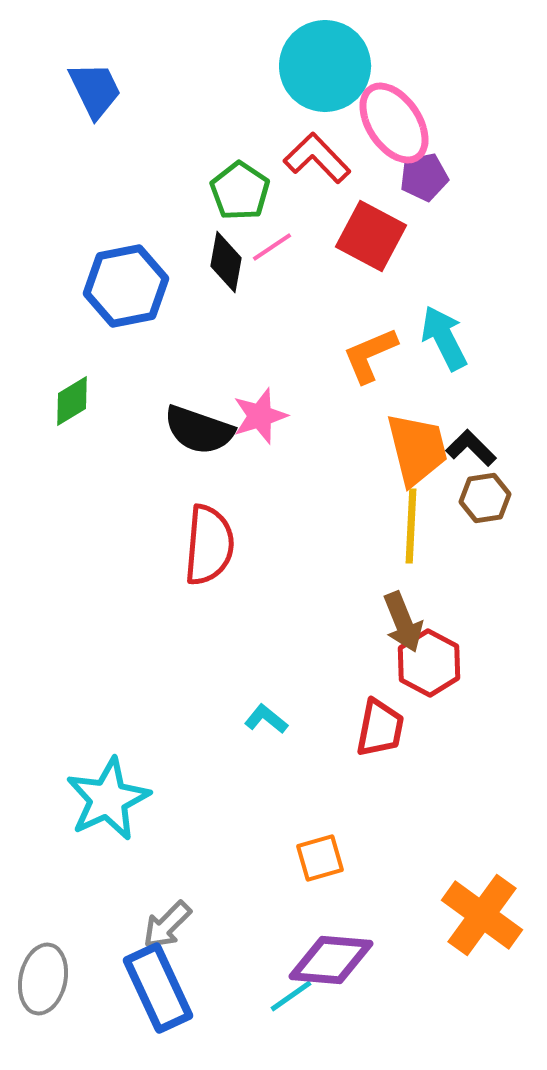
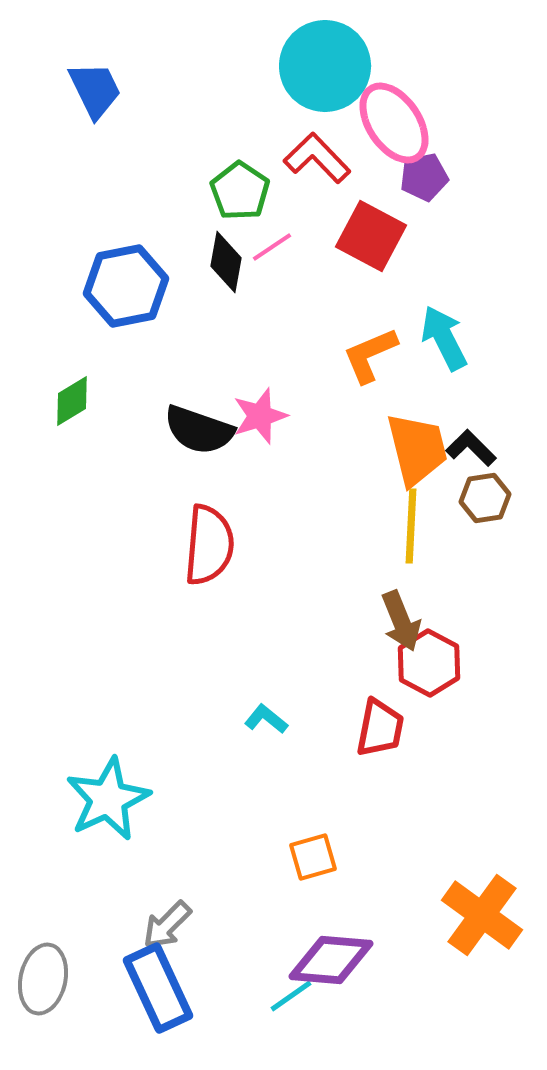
brown arrow: moved 2 px left, 1 px up
orange square: moved 7 px left, 1 px up
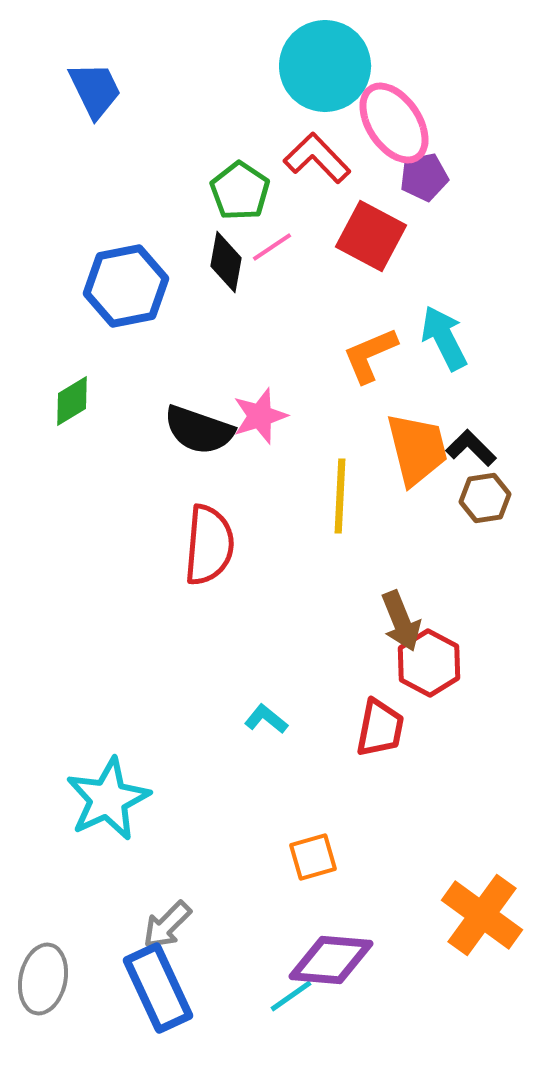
yellow line: moved 71 px left, 30 px up
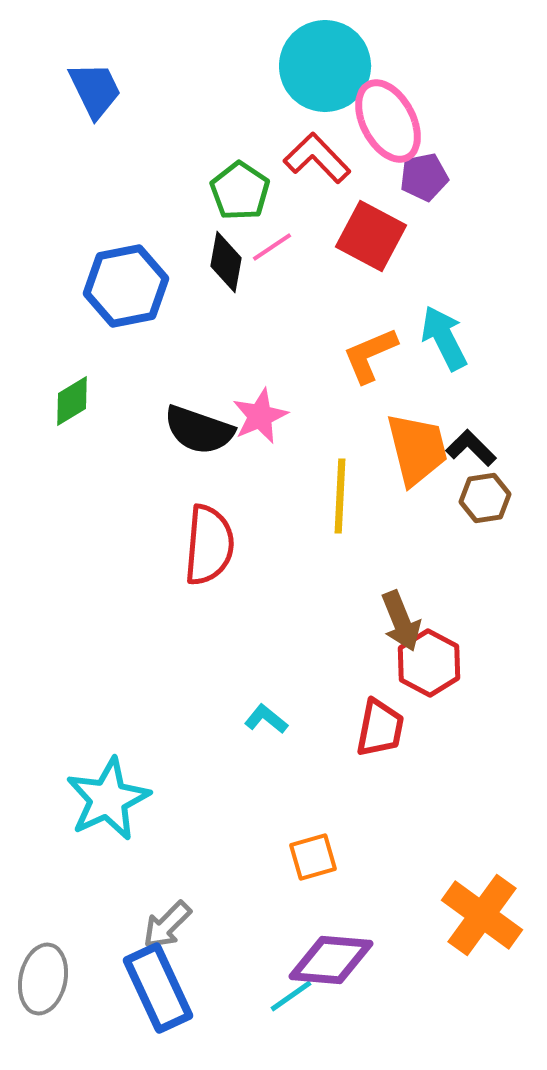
pink ellipse: moved 6 px left, 2 px up; rotated 6 degrees clockwise
pink star: rotated 6 degrees counterclockwise
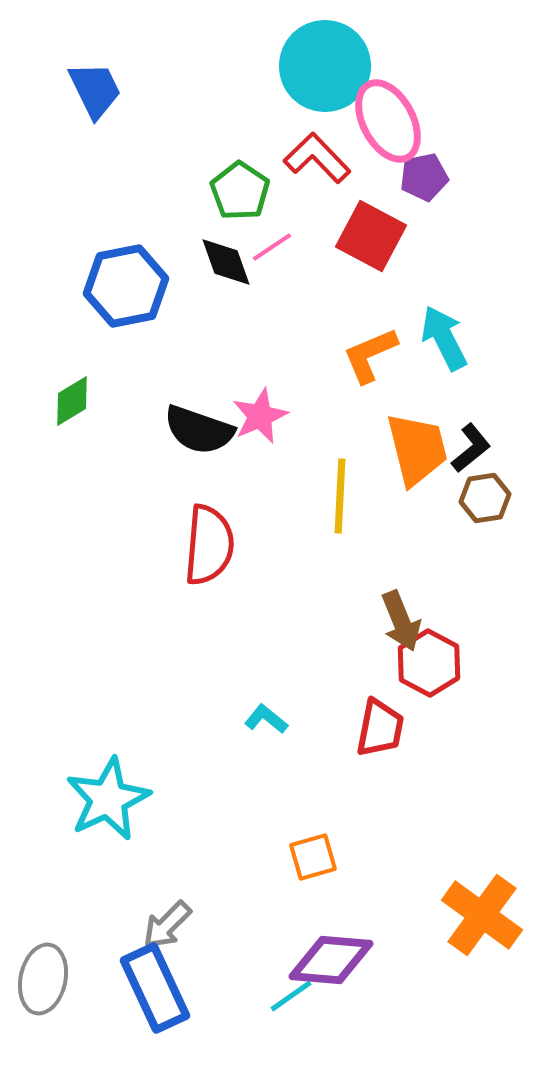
black diamond: rotated 30 degrees counterclockwise
black L-shape: rotated 96 degrees clockwise
blue rectangle: moved 3 px left
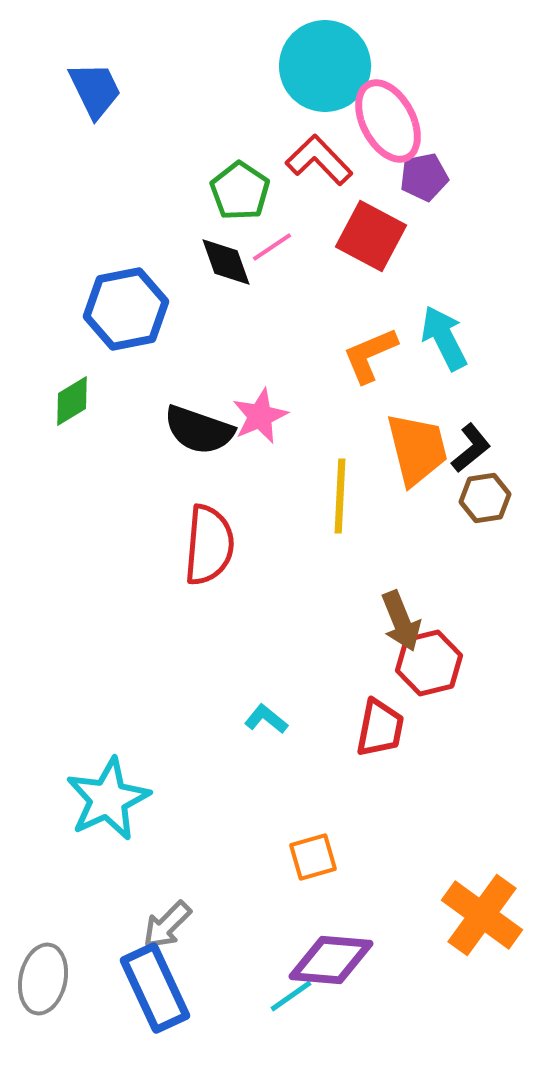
red L-shape: moved 2 px right, 2 px down
blue hexagon: moved 23 px down
red hexagon: rotated 18 degrees clockwise
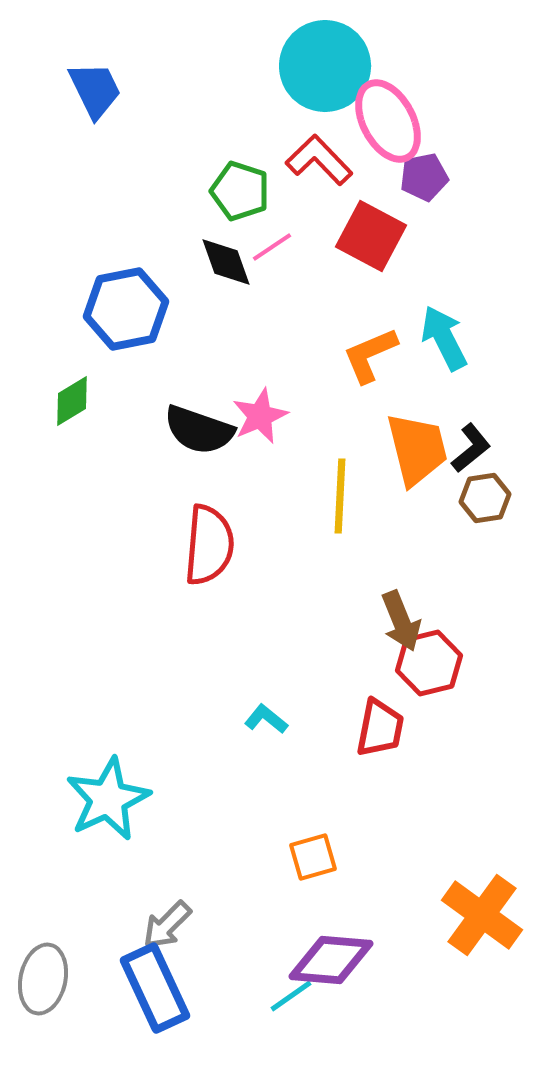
green pentagon: rotated 16 degrees counterclockwise
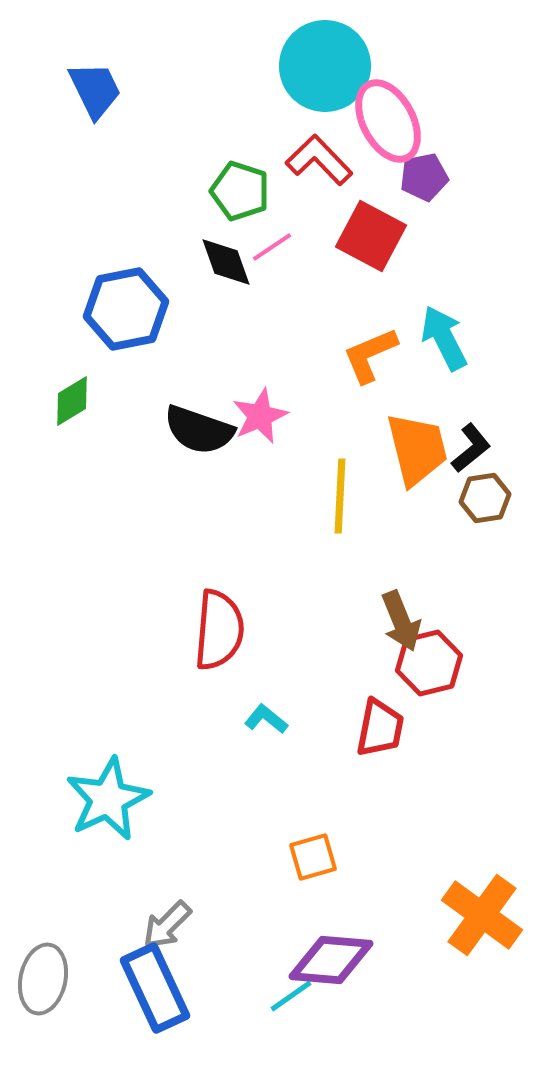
red semicircle: moved 10 px right, 85 px down
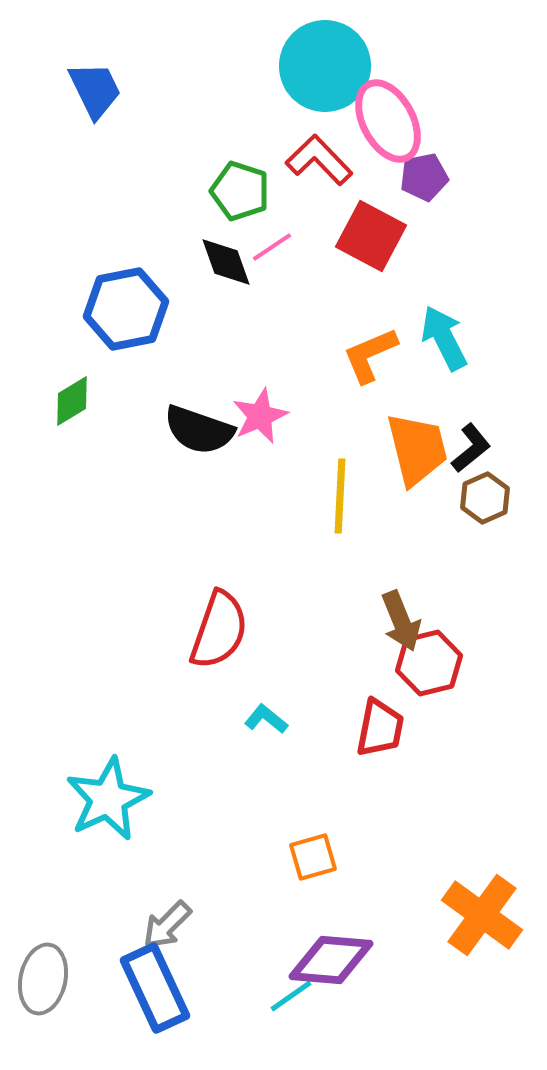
brown hexagon: rotated 15 degrees counterclockwise
red semicircle: rotated 14 degrees clockwise
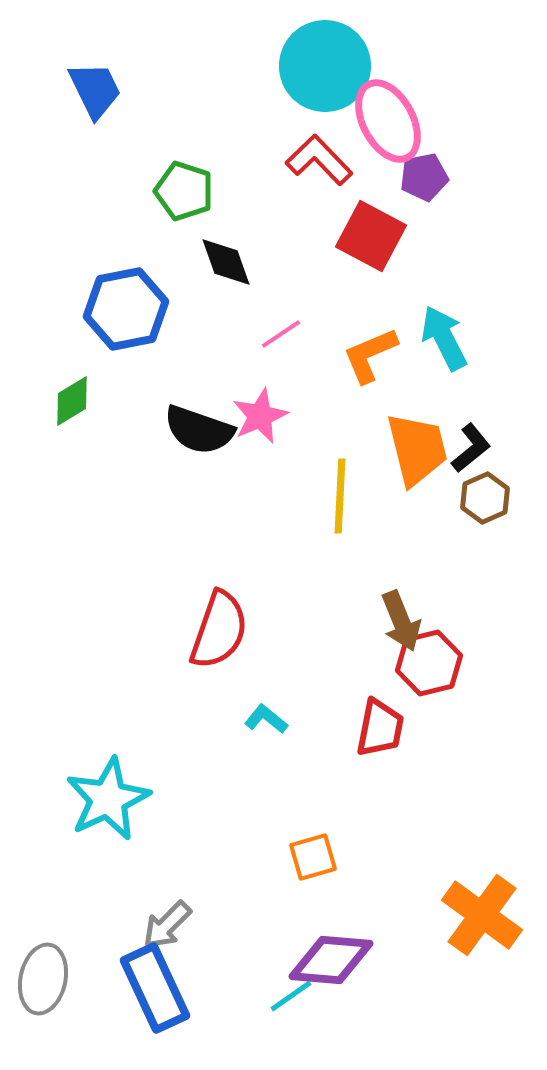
green pentagon: moved 56 px left
pink line: moved 9 px right, 87 px down
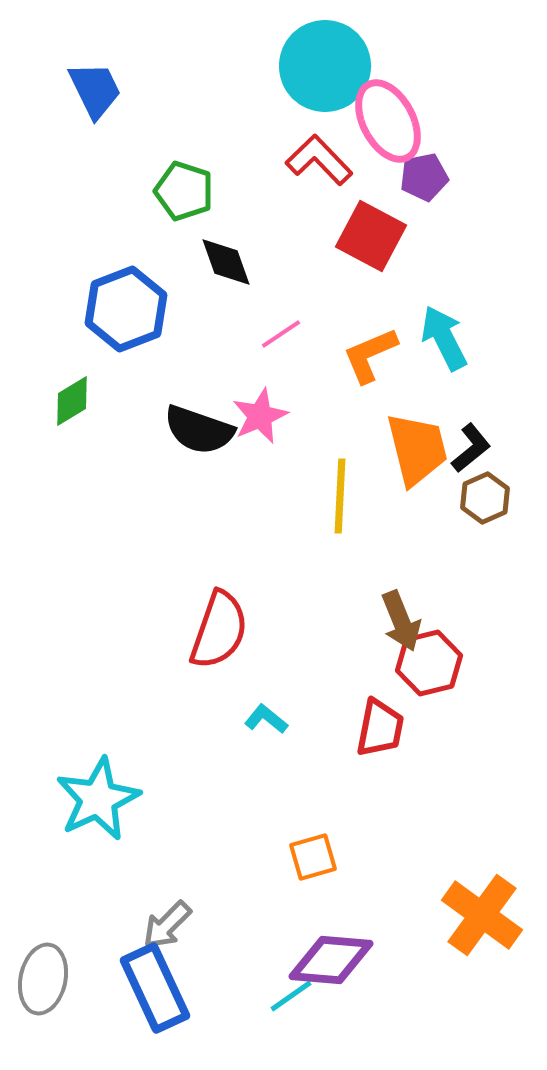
blue hexagon: rotated 10 degrees counterclockwise
cyan star: moved 10 px left
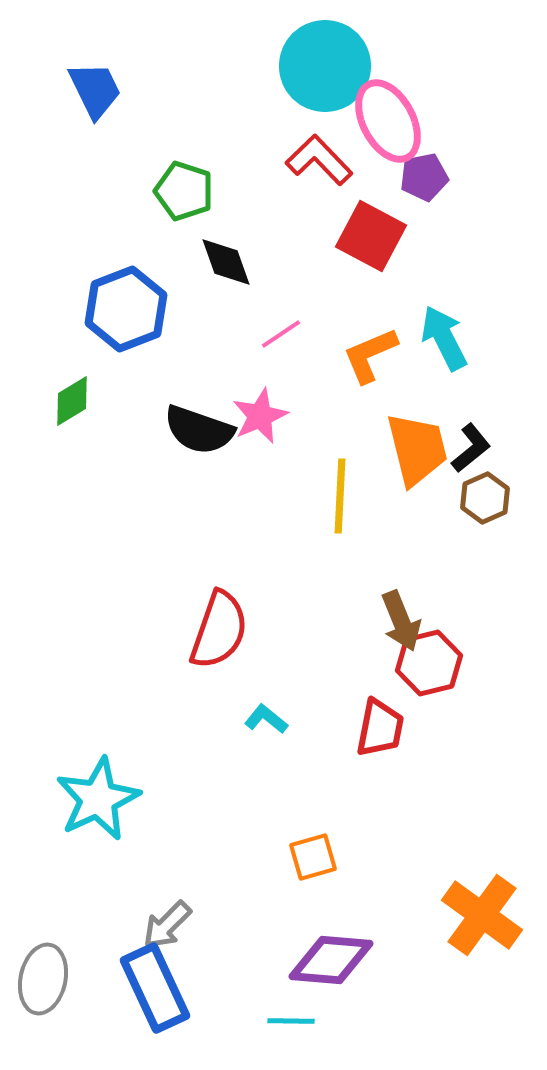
cyan line: moved 25 px down; rotated 36 degrees clockwise
